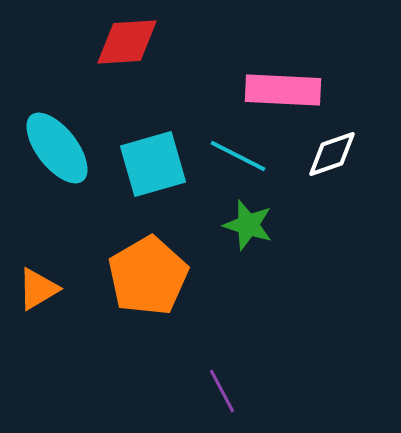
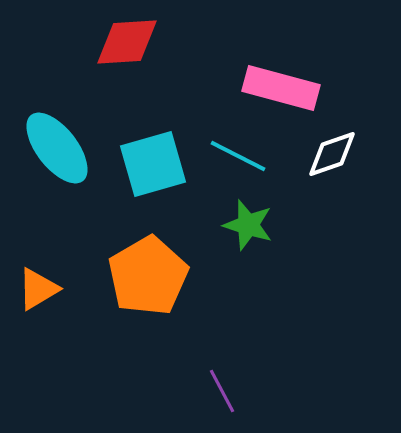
pink rectangle: moved 2 px left, 2 px up; rotated 12 degrees clockwise
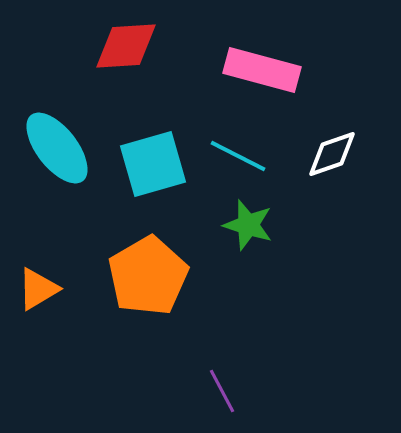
red diamond: moved 1 px left, 4 px down
pink rectangle: moved 19 px left, 18 px up
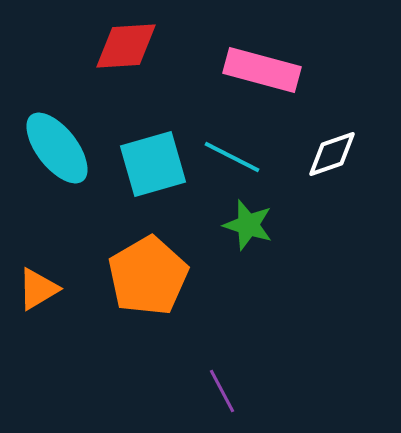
cyan line: moved 6 px left, 1 px down
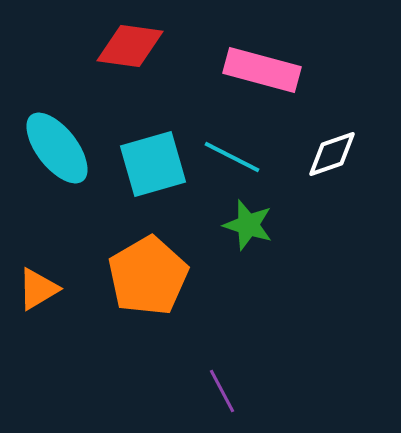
red diamond: moved 4 px right; rotated 12 degrees clockwise
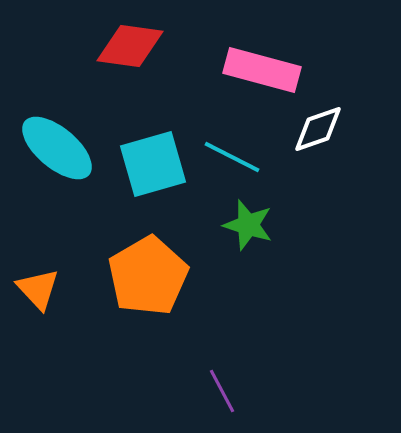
cyan ellipse: rotated 12 degrees counterclockwise
white diamond: moved 14 px left, 25 px up
orange triangle: rotated 42 degrees counterclockwise
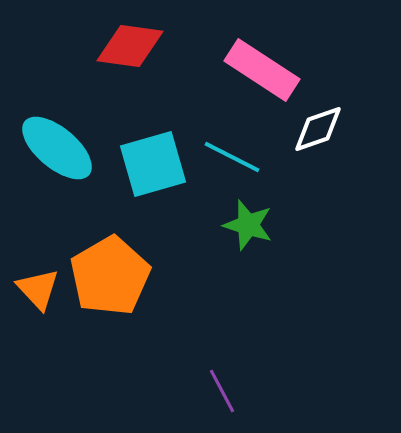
pink rectangle: rotated 18 degrees clockwise
orange pentagon: moved 38 px left
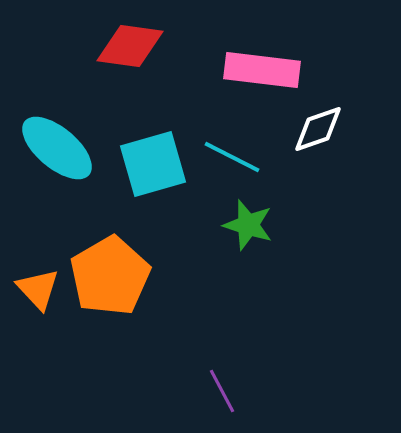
pink rectangle: rotated 26 degrees counterclockwise
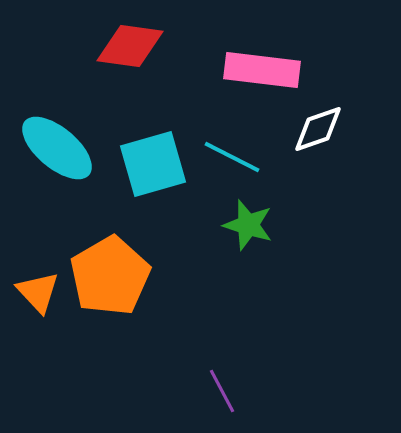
orange triangle: moved 3 px down
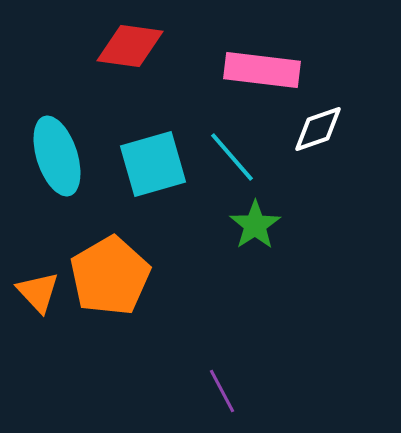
cyan ellipse: moved 8 px down; rotated 32 degrees clockwise
cyan line: rotated 22 degrees clockwise
green star: moved 7 px right; rotated 21 degrees clockwise
